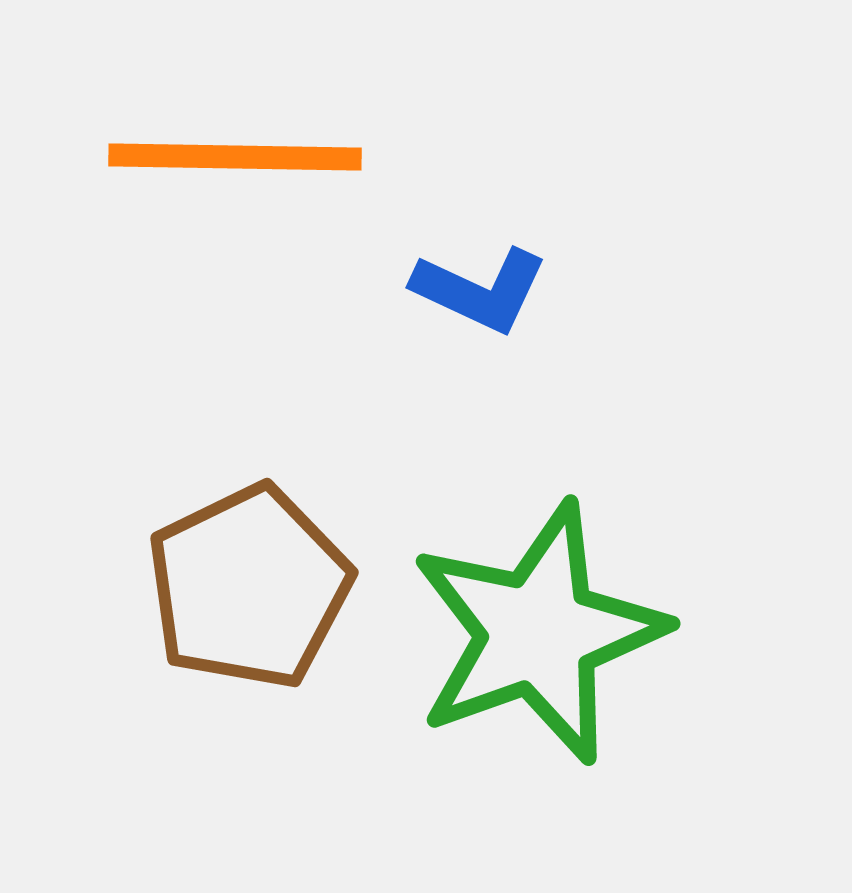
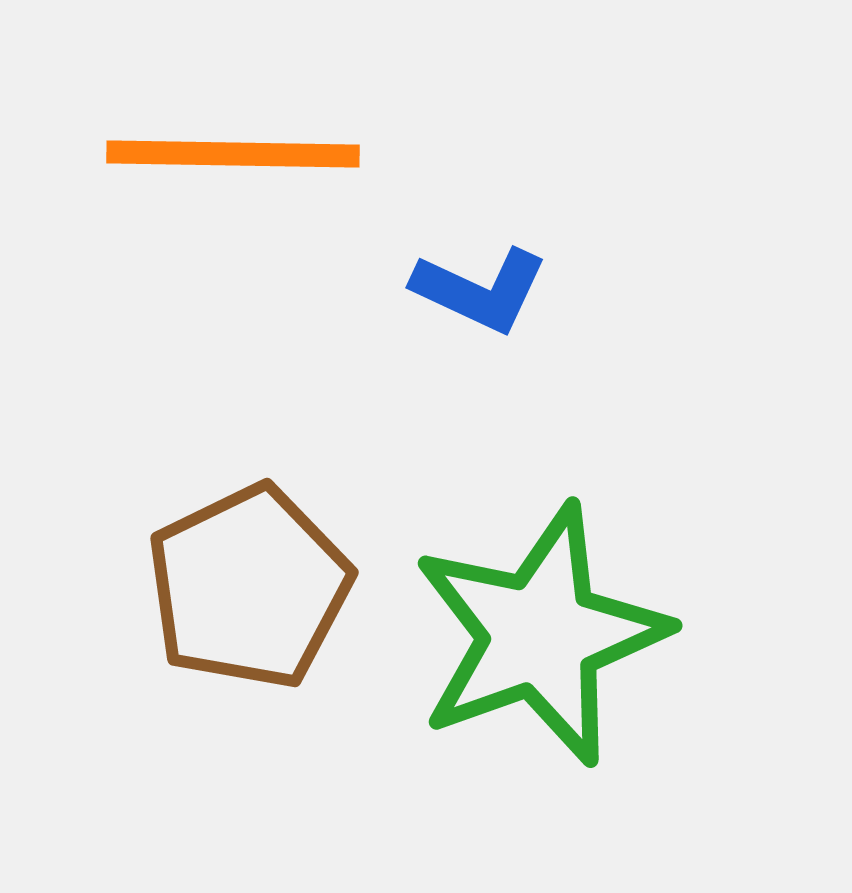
orange line: moved 2 px left, 3 px up
green star: moved 2 px right, 2 px down
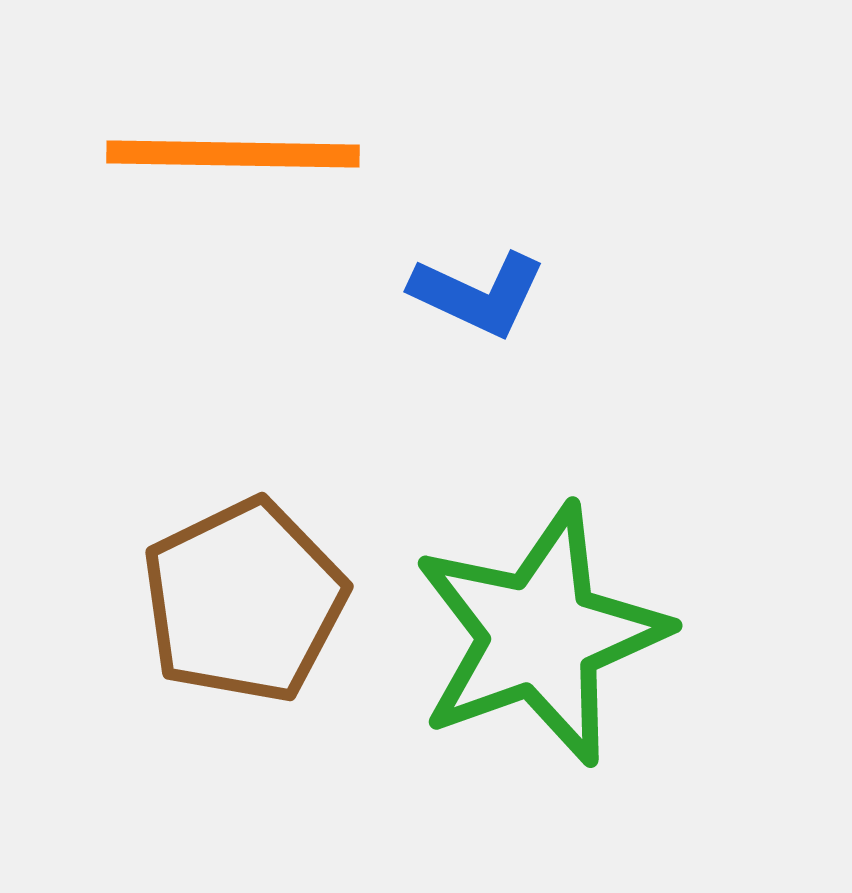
blue L-shape: moved 2 px left, 4 px down
brown pentagon: moved 5 px left, 14 px down
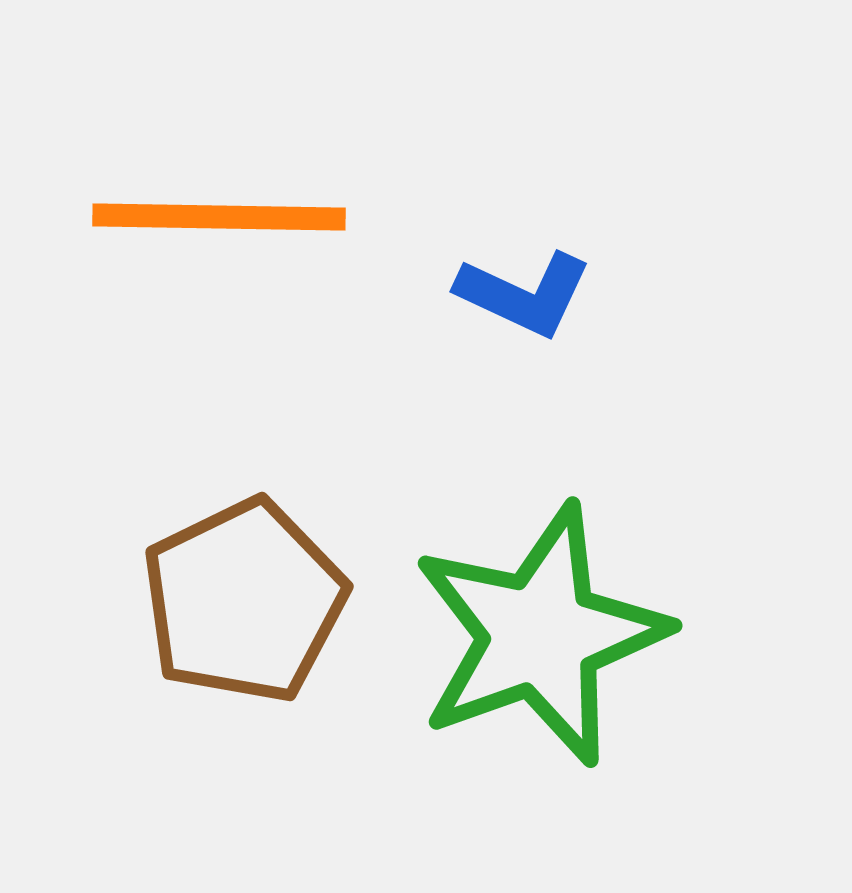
orange line: moved 14 px left, 63 px down
blue L-shape: moved 46 px right
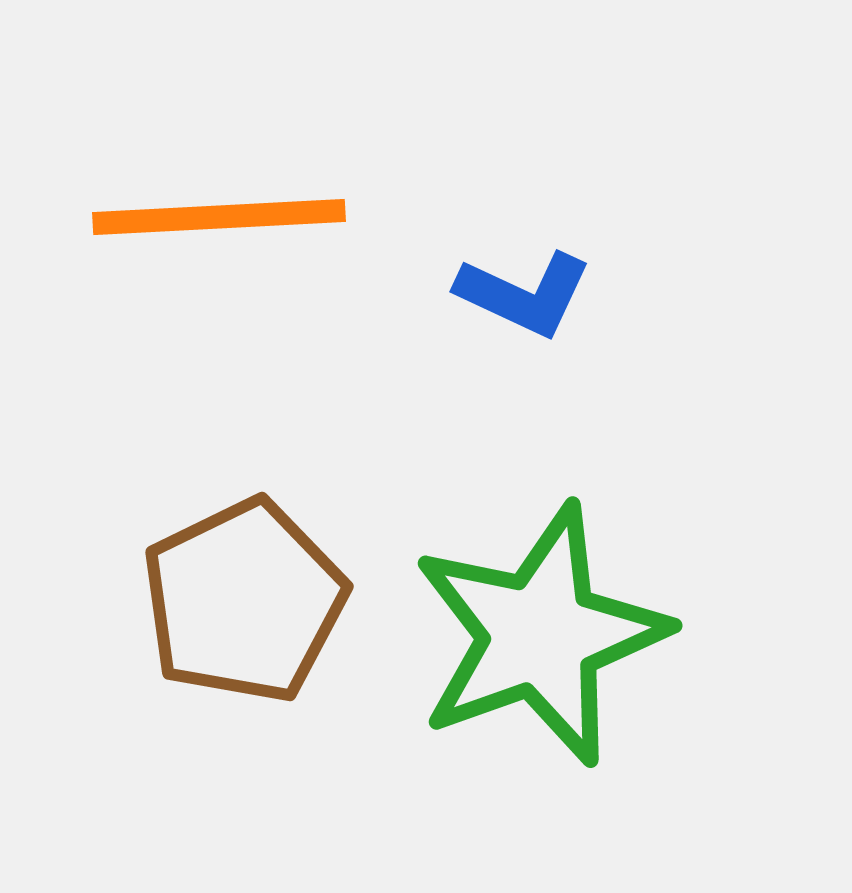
orange line: rotated 4 degrees counterclockwise
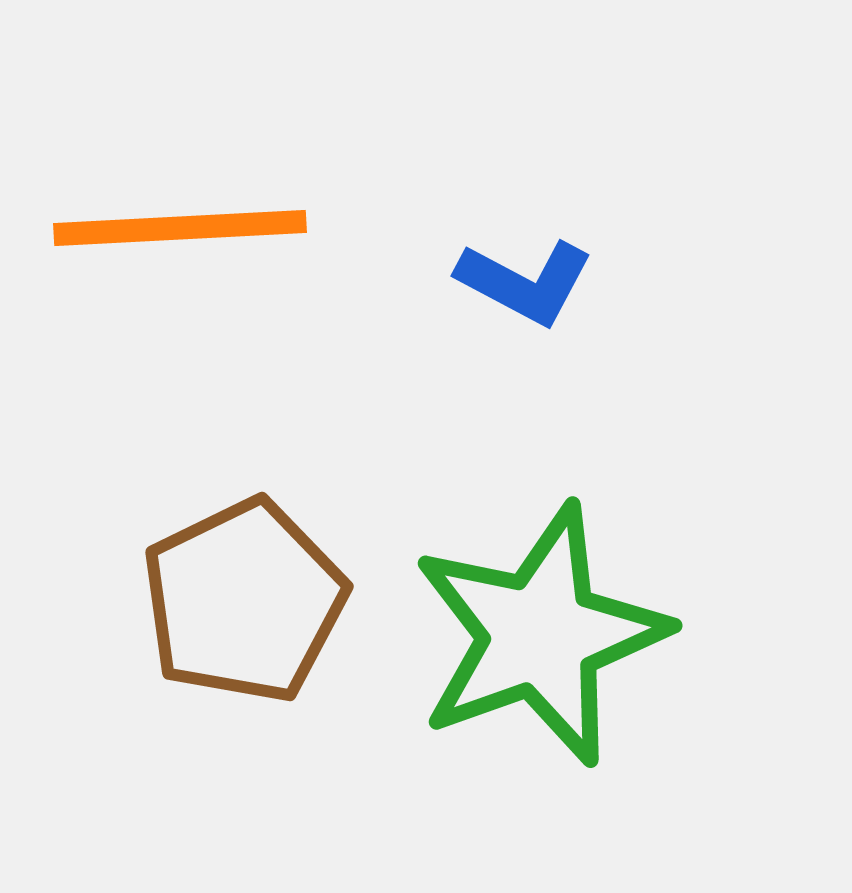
orange line: moved 39 px left, 11 px down
blue L-shape: moved 1 px right, 12 px up; rotated 3 degrees clockwise
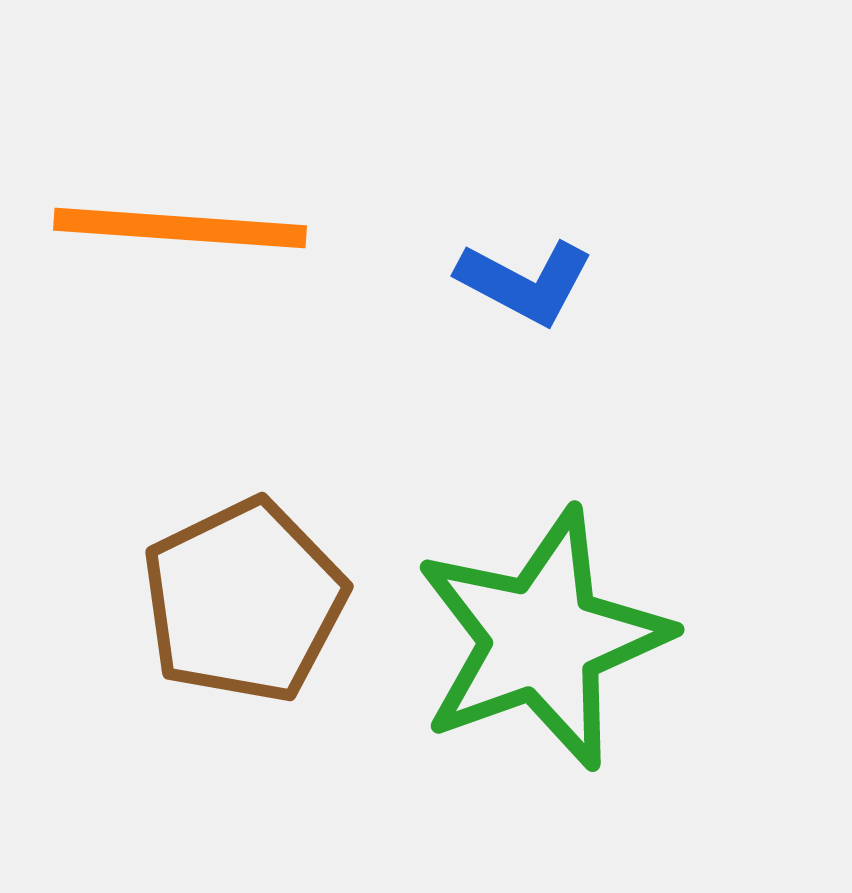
orange line: rotated 7 degrees clockwise
green star: moved 2 px right, 4 px down
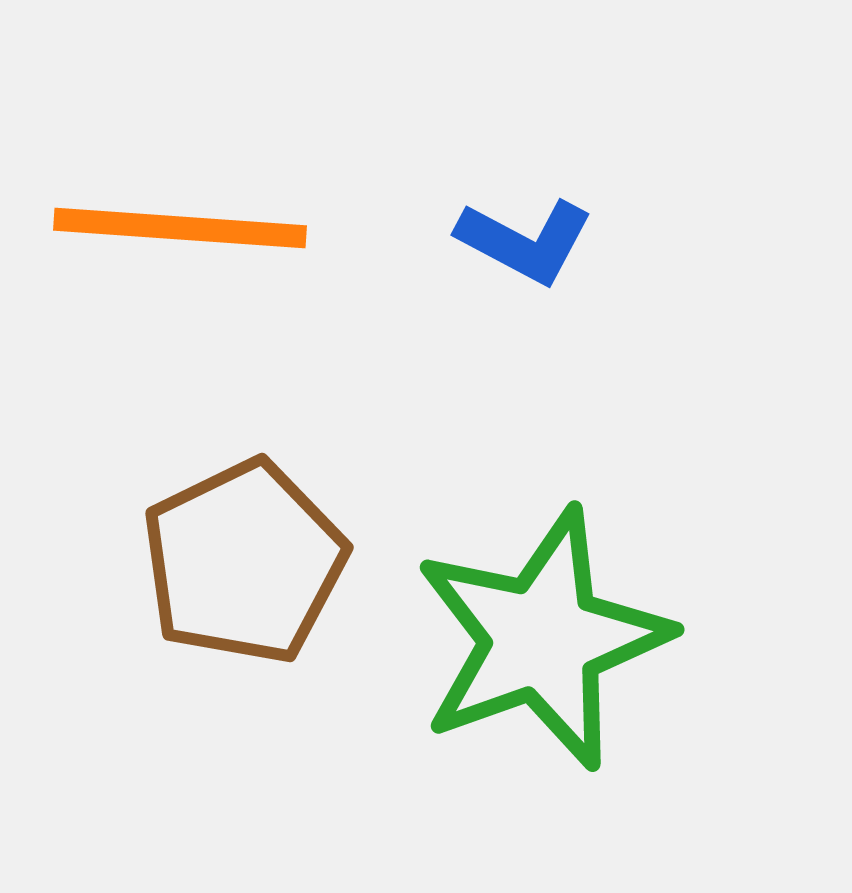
blue L-shape: moved 41 px up
brown pentagon: moved 39 px up
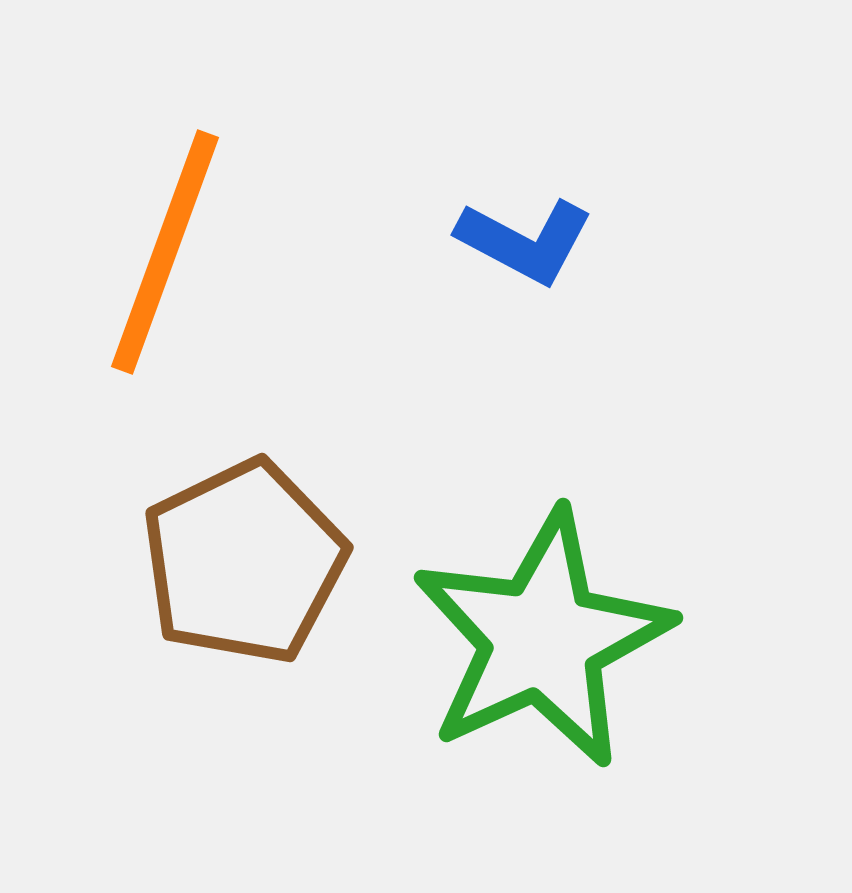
orange line: moved 15 px left, 24 px down; rotated 74 degrees counterclockwise
green star: rotated 5 degrees counterclockwise
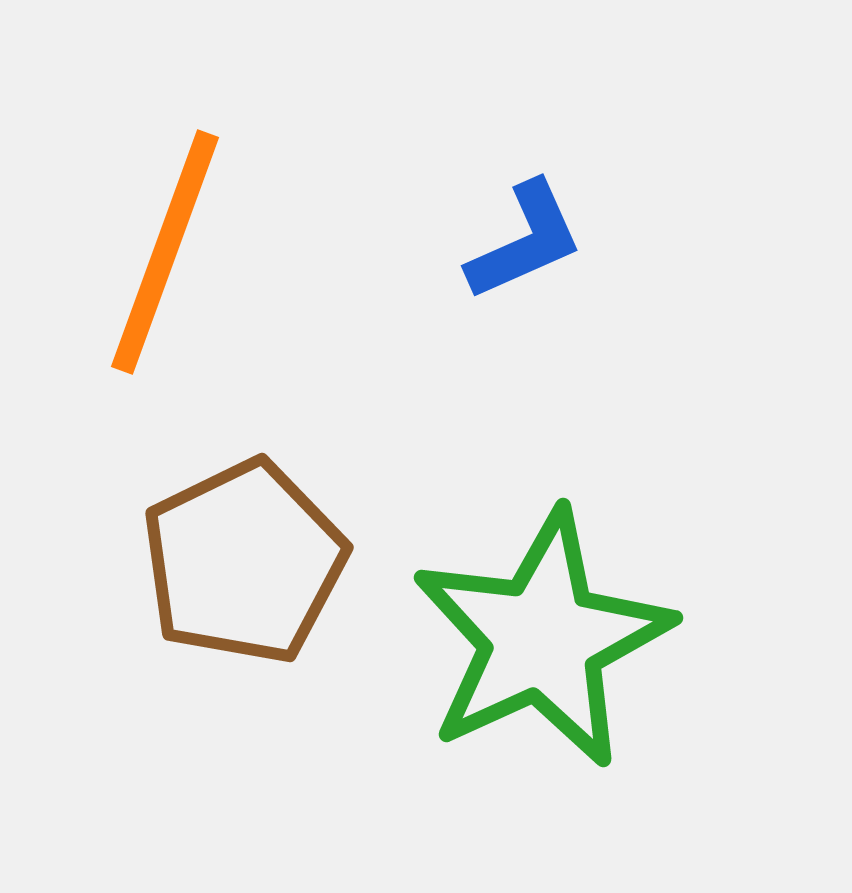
blue L-shape: rotated 52 degrees counterclockwise
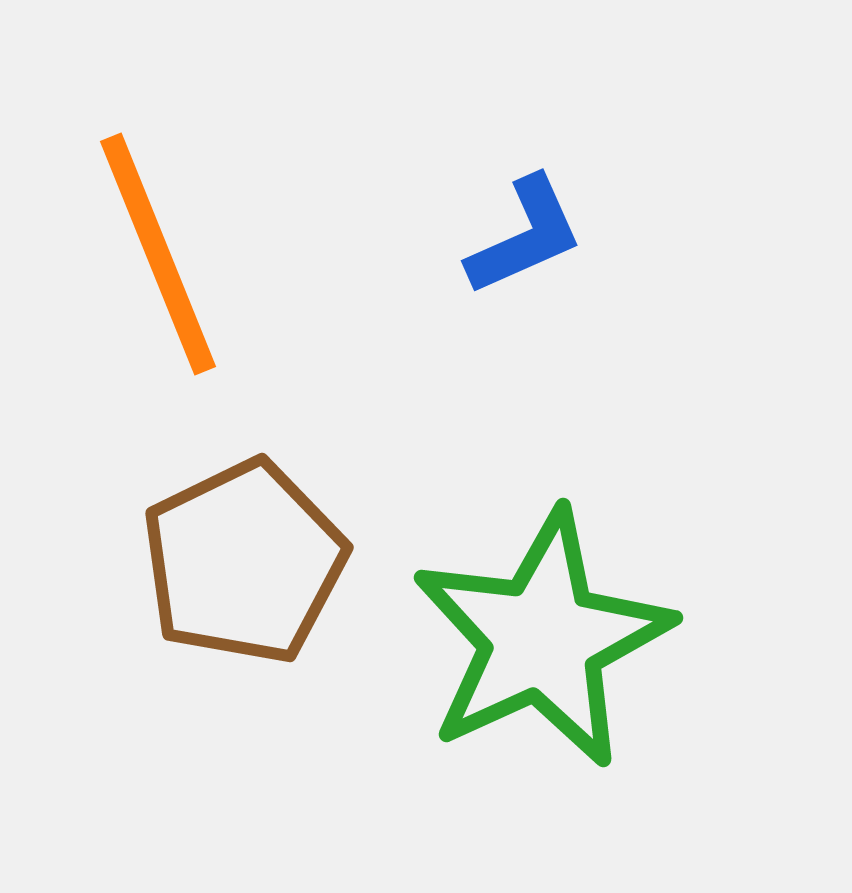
blue L-shape: moved 5 px up
orange line: moved 7 px left, 2 px down; rotated 42 degrees counterclockwise
